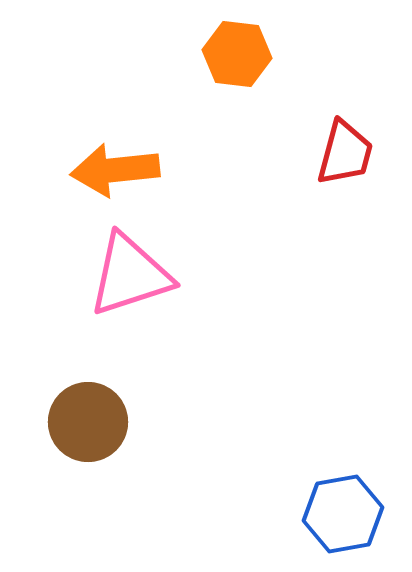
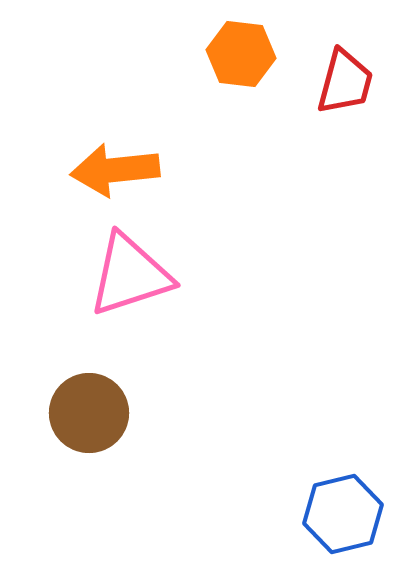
orange hexagon: moved 4 px right
red trapezoid: moved 71 px up
brown circle: moved 1 px right, 9 px up
blue hexagon: rotated 4 degrees counterclockwise
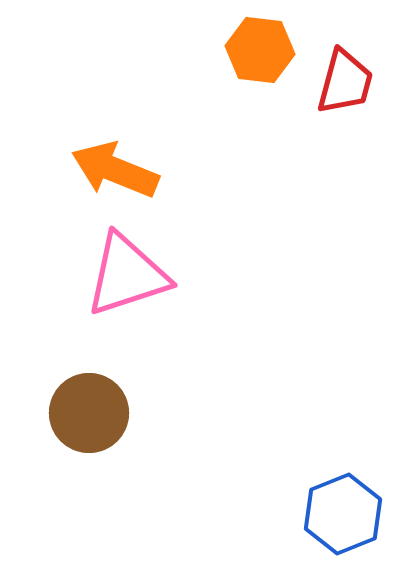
orange hexagon: moved 19 px right, 4 px up
orange arrow: rotated 28 degrees clockwise
pink triangle: moved 3 px left
blue hexagon: rotated 8 degrees counterclockwise
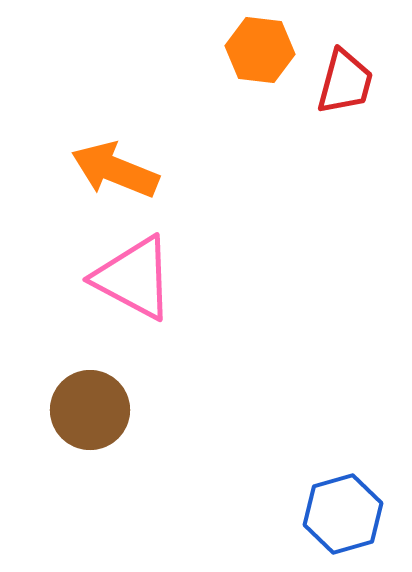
pink triangle: moved 7 px right, 3 px down; rotated 46 degrees clockwise
brown circle: moved 1 px right, 3 px up
blue hexagon: rotated 6 degrees clockwise
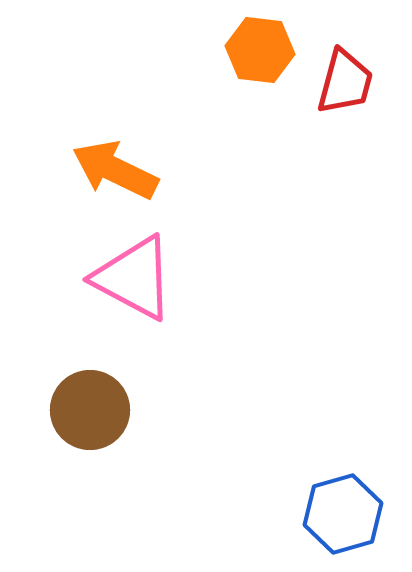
orange arrow: rotated 4 degrees clockwise
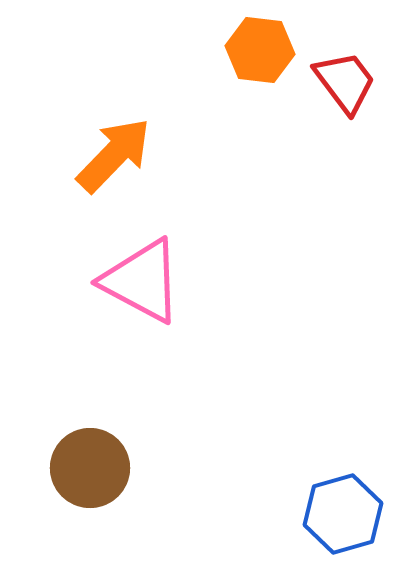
red trapezoid: rotated 52 degrees counterclockwise
orange arrow: moved 1 px left, 15 px up; rotated 108 degrees clockwise
pink triangle: moved 8 px right, 3 px down
brown circle: moved 58 px down
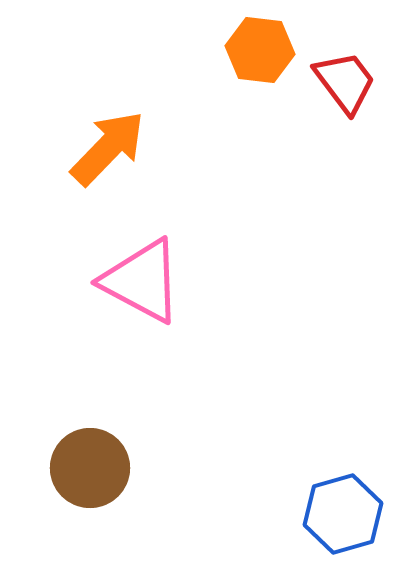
orange arrow: moved 6 px left, 7 px up
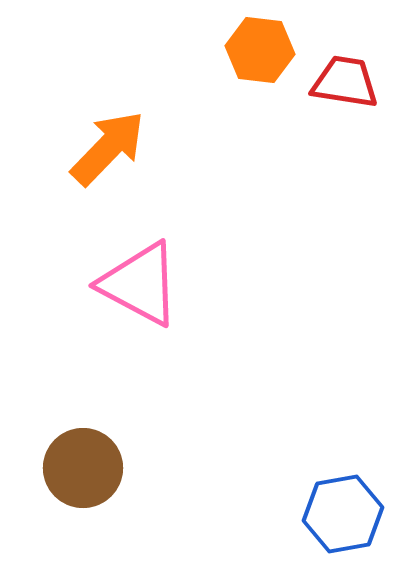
red trapezoid: rotated 44 degrees counterclockwise
pink triangle: moved 2 px left, 3 px down
brown circle: moved 7 px left
blue hexagon: rotated 6 degrees clockwise
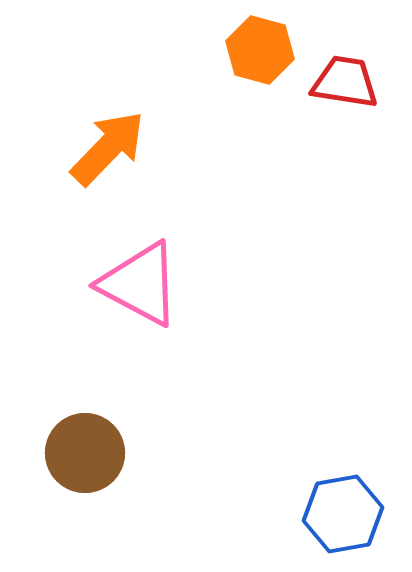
orange hexagon: rotated 8 degrees clockwise
brown circle: moved 2 px right, 15 px up
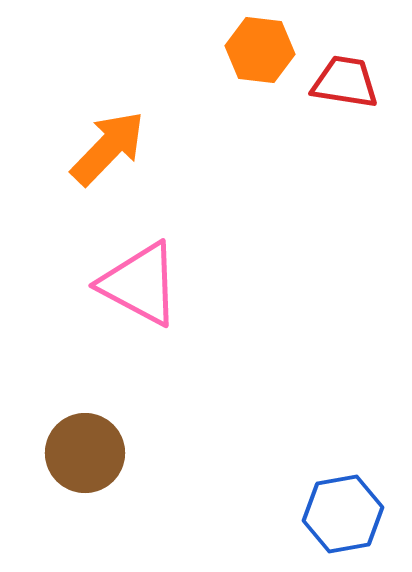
orange hexagon: rotated 8 degrees counterclockwise
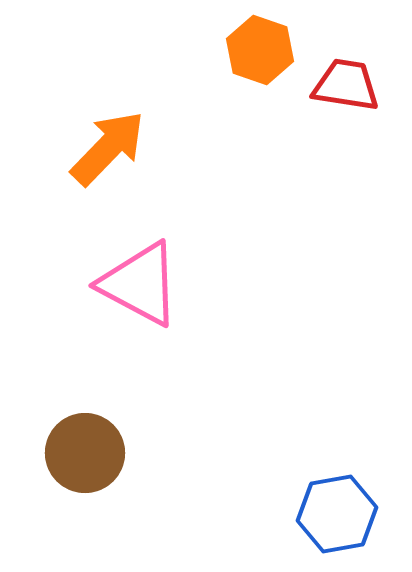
orange hexagon: rotated 12 degrees clockwise
red trapezoid: moved 1 px right, 3 px down
blue hexagon: moved 6 px left
